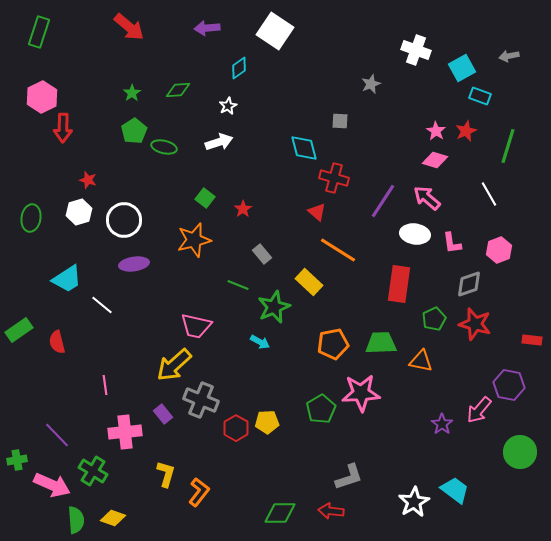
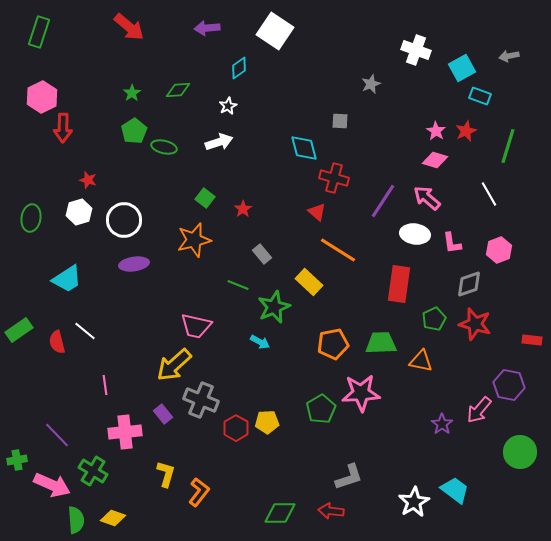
white line at (102, 305): moved 17 px left, 26 px down
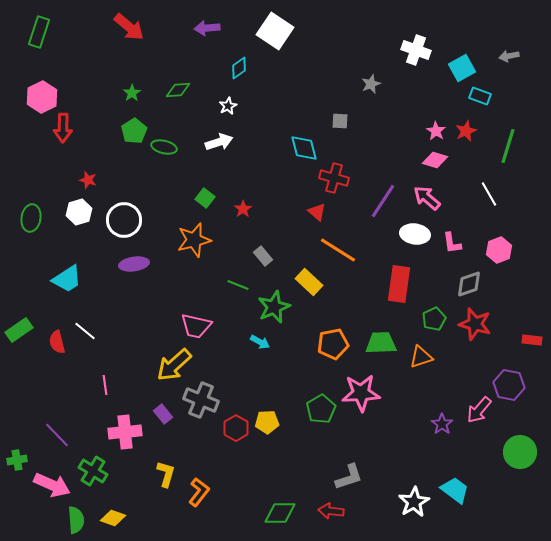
gray rectangle at (262, 254): moved 1 px right, 2 px down
orange triangle at (421, 361): moved 4 px up; rotated 30 degrees counterclockwise
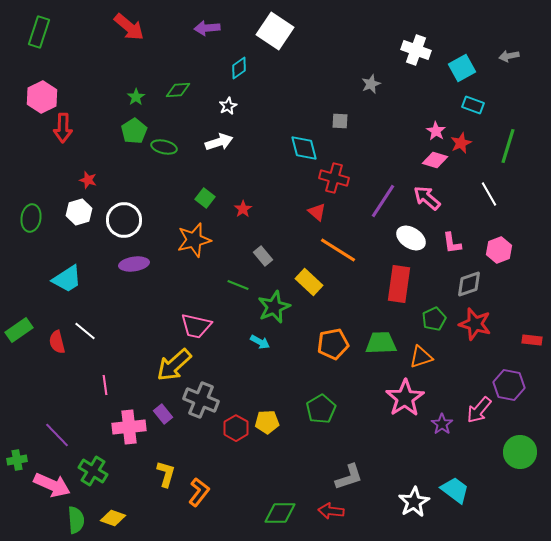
green star at (132, 93): moved 4 px right, 4 px down
cyan rectangle at (480, 96): moved 7 px left, 9 px down
red star at (466, 131): moved 5 px left, 12 px down
white ellipse at (415, 234): moved 4 px left, 4 px down; rotated 24 degrees clockwise
pink star at (361, 393): moved 44 px right, 5 px down; rotated 30 degrees counterclockwise
pink cross at (125, 432): moved 4 px right, 5 px up
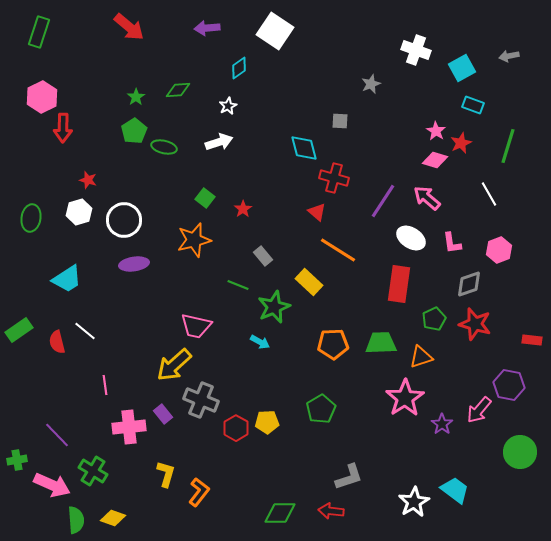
orange pentagon at (333, 344): rotated 8 degrees clockwise
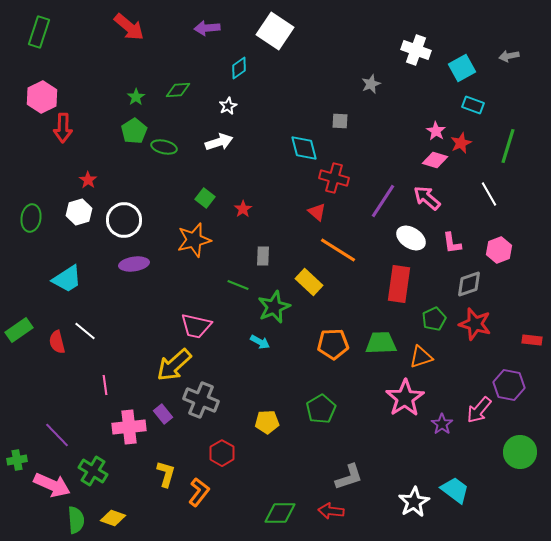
red star at (88, 180): rotated 18 degrees clockwise
gray rectangle at (263, 256): rotated 42 degrees clockwise
red hexagon at (236, 428): moved 14 px left, 25 px down
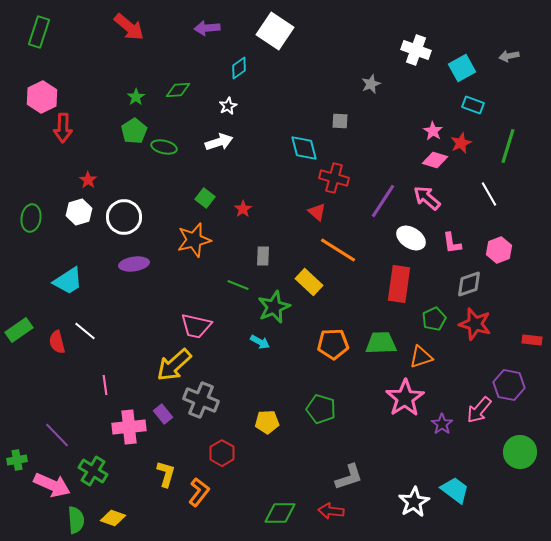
pink star at (436, 131): moved 3 px left
white circle at (124, 220): moved 3 px up
cyan trapezoid at (67, 279): moved 1 px right, 2 px down
green pentagon at (321, 409): rotated 24 degrees counterclockwise
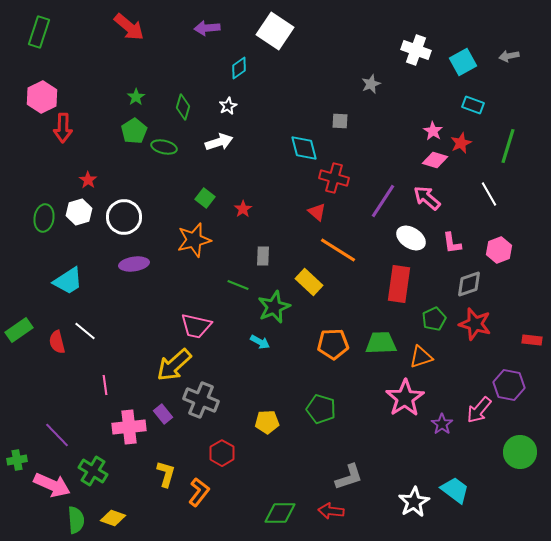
cyan square at (462, 68): moved 1 px right, 6 px up
green diamond at (178, 90): moved 5 px right, 17 px down; rotated 70 degrees counterclockwise
green ellipse at (31, 218): moved 13 px right
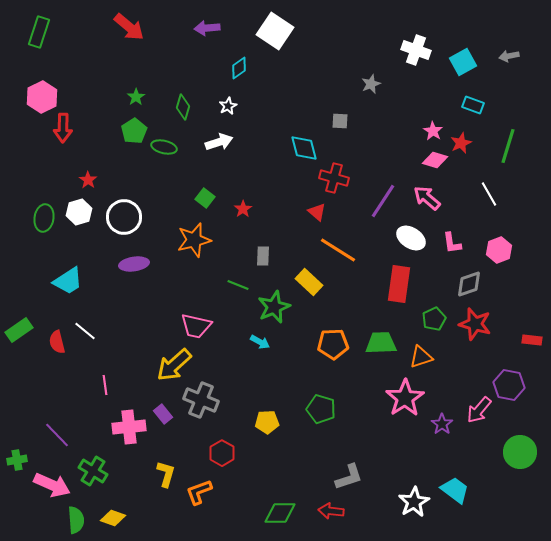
orange L-shape at (199, 492): rotated 148 degrees counterclockwise
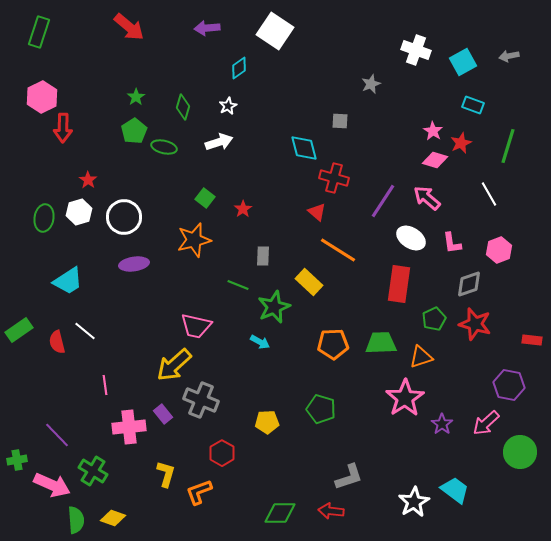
pink arrow at (479, 410): moved 7 px right, 13 px down; rotated 8 degrees clockwise
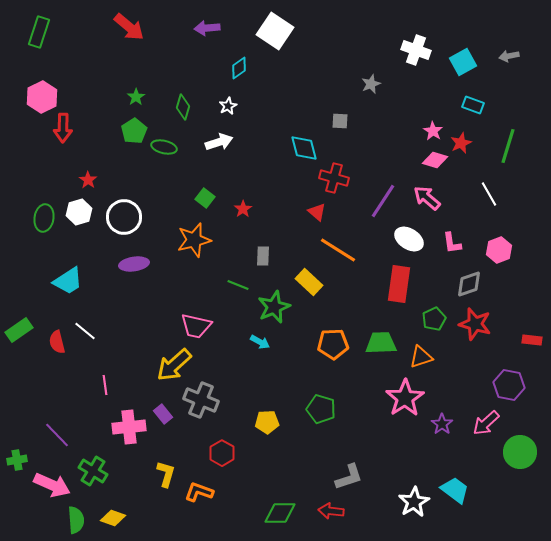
white ellipse at (411, 238): moved 2 px left, 1 px down
orange L-shape at (199, 492): rotated 40 degrees clockwise
